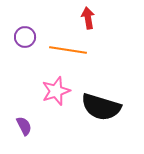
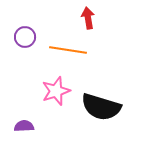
purple semicircle: rotated 66 degrees counterclockwise
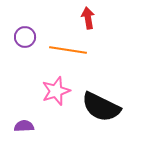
black semicircle: rotated 9 degrees clockwise
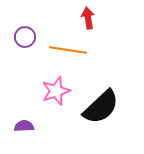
black semicircle: rotated 69 degrees counterclockwise
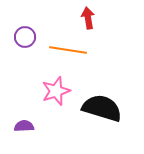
black semicircle: moved 1 px right, 1 px down; rotated 120 degrees counterclockwise
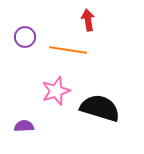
red arrow: moved 2 px down
black semicircle: moved 2 px left
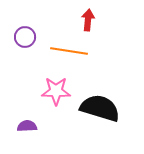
red arrow: rotated 15 degrees clockwise
orange line: moved 1 px right, 1 px down
pink star: rotated 20 degrees clockwise
purple semicircle: moved 3 px right
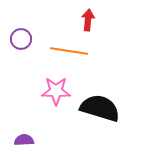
purple circle: moved 4 px left, 2 px down
purple semicircle: moved 3 px left, 14 px down
